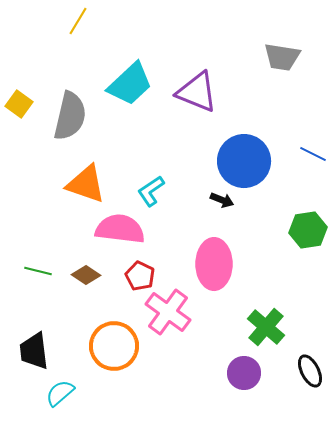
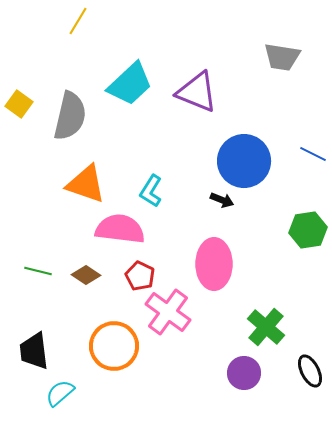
cyan L-shape: rotated 24 degrees counterclockwise
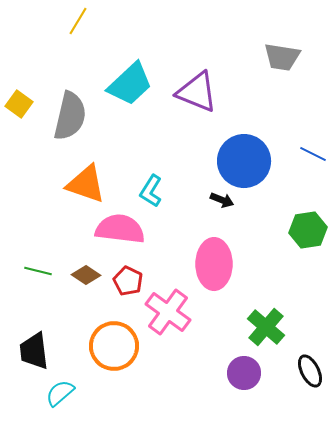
red pentagon: moved 12 px left, 5 px down
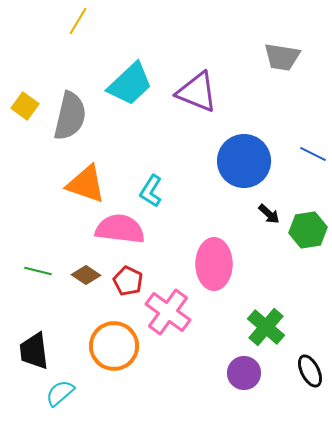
yellow square: moved 6 px right, 2 px down
black arrow: moved 47 px right, 14 px down; rotated 20 degrees clockwise
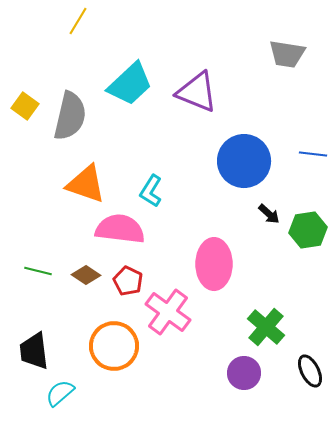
gray trapezoid: moved 5 px right, 3 px up
blue line: rotated 20 degrees counterclockwise
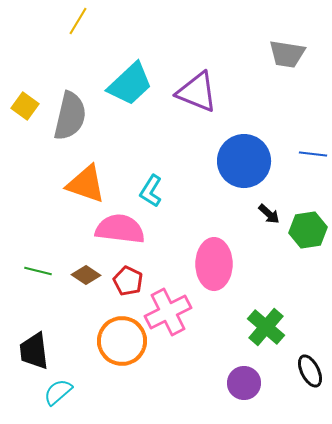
pink cross: rotated 27 degrees clockwise
orange circle: moved 8 px right, 5 px up
purple circle: moved 10 px down
cyan semicircle: moved 2 px left, 1 px up
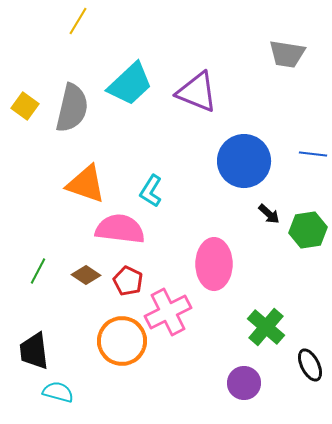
gray semicircle: moved 2 px right, 8 px up
green line: rotated 76 degrees counterclockwise
black ellipse: moved 6 px up
cyan semicircle: rotated 56 degrees clockwise
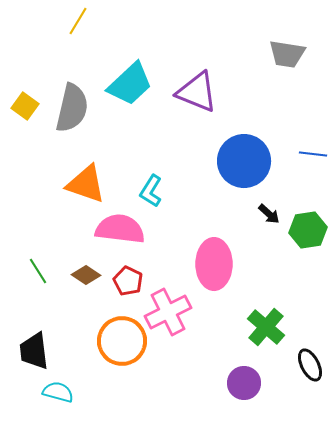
green line: rotated 60 degrees counterclockwise
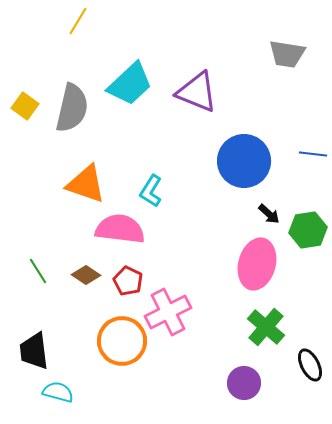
pink ellipse: moved 43 px right; rotated 15 degrees clockwise
